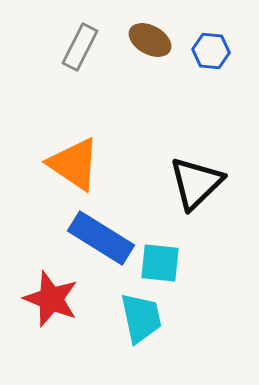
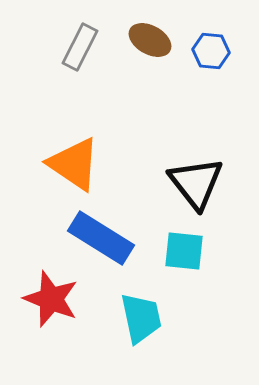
black triangle: rotated 24 degrees counterclockwise
cyan square: moved 24 px right, 12 px up
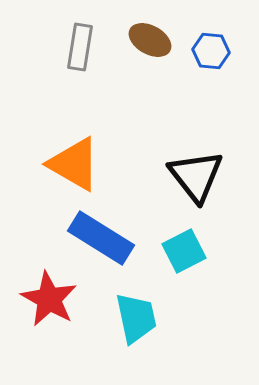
gray rectangle: rotated 18 degrees counterclockwise
orange triangle: rotated 4 degrees counterclockwise
black triangle: moved 7 px up
cyan square: rotated 33 degrees counterclockwise
red star: moved 2 px left; rotated 8 degrees clockwise
cyan trapezoid: moved 5 px left
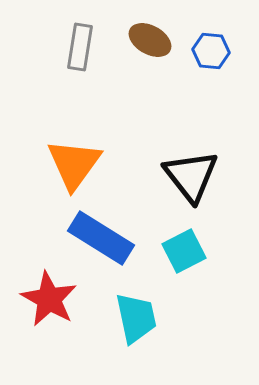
orange triangle: rotated 36 degrees clockwise
black triangle: moved 5 px left
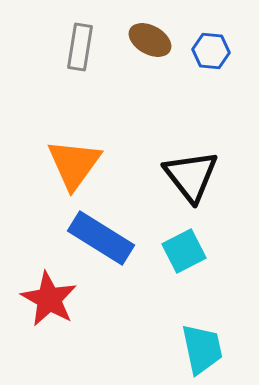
cyan trapezoid: moved 66 px right, 31 px down
